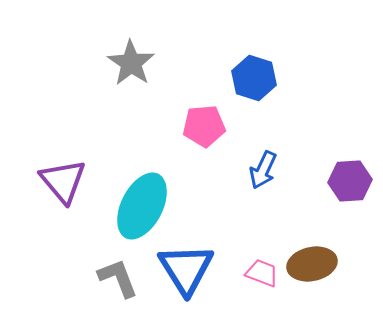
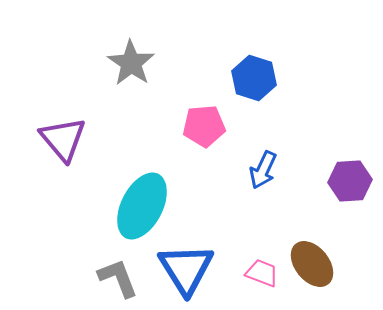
purple triangle: moved 42 px up
brown ellipse: rotated 63 degrees clockwise
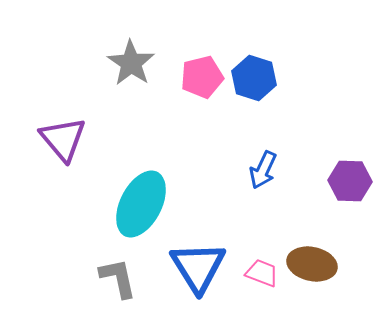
pink pentagon: moved 2 px left, 49 px up; rotated 9 degrees counterclockwise
purple hexagon: rotated 6 degrees clockwise
cyan ellipse: moved 1 px left, 2 px up
brown ellipse: rotated 39 degrees counterclockwise
blue triangle: moved 12 px right, 2 px up
gray L-shape: rotated 9 degrees clockwise
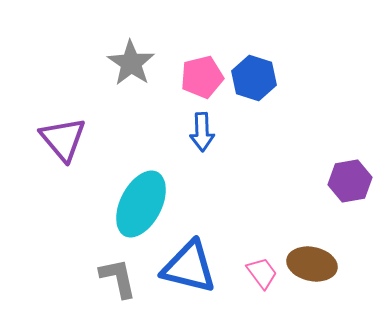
blue arrow: moved 61 px left, 38 px up; rotated 27 degrees counterclockwise
purple hexagon: rotated 12 degrees counterclockwise
blue triangle: moved 9 px left; rotated 44 degrees counterclockwise
pink trapezoid: rotated 32 degrees clockwise
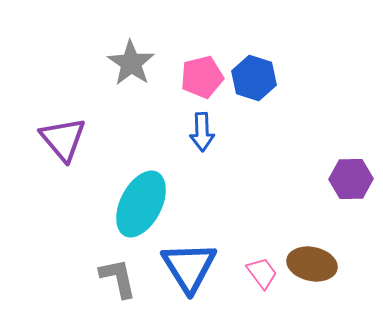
purple hexagon: moved 1 px right, 2 px up; rotated 9 degrees clockwise
blue triangle: rotated 44 degrees clockwise
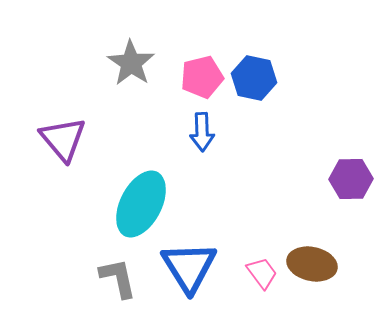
blue hexagon: rotated 6 degrees counterclockwise
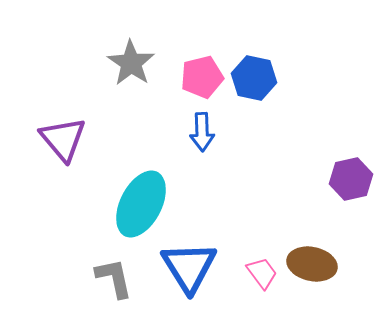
purple hexagon: rotated 12 degrees counterclockwise
gray L-shape: moved 4 px left
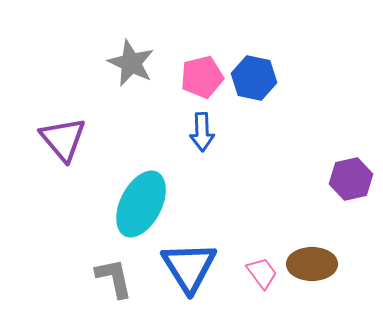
gray star: rotated 9 degrees counterclockwise
brown ellipse: rotated 12 degrees counterclockwise
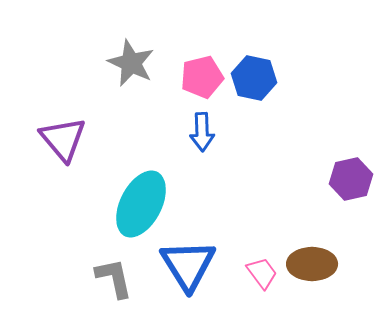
blue triangle: moved 1 px left, 2 px up
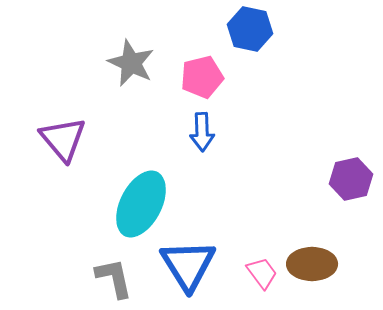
blue hexagon: moved 4 px left, 49 px up
